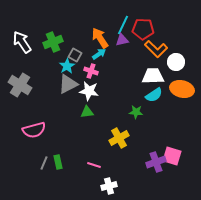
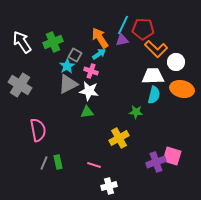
cyan semicircle: rotated 42 degrees counterclockwise
pink semicircle: moved 4 px right; rotated 85 degrees counterclockwise
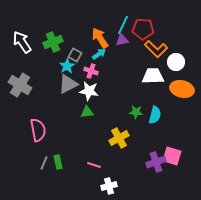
cyan semicircle: moved 1 px right, 20 px down
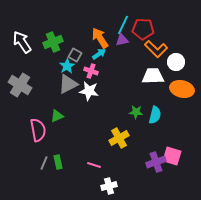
green triangle: moved 30 px left, 4 px down; rotated 16 degrees counterclockwise
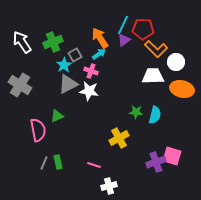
purple triangle: moved 2 px right; rotated 24 degrees counterclockwise
gray square: rotated 32 degrees clockwise
cyan star: moved 3 px left, 1 px up
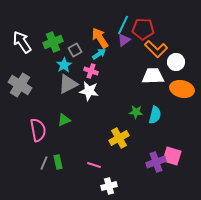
gray square: moved 5 px up
green triangle: moved 7 px right, 4 px down
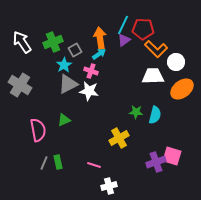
orange arrow: rotated 25 degrees clockwise
orange ellipse: rotated 50 degrees counterclockwise
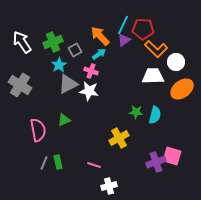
orange arrow: moved 2 px up; rotated 35 degrees counterclockwise
cyan star: moved 5 px left
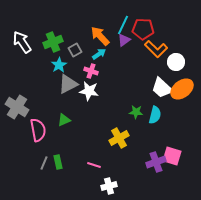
white trapezoid: moved 9 px right, 12 px down; rotated 135 degrees counterclockwise
gray cross: moved 3 px left, 22 px down
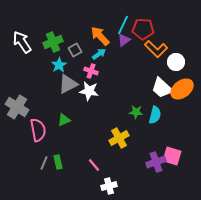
pink line: rotated 32 degrees clockwise
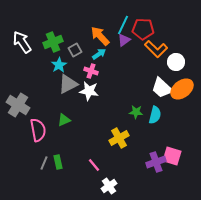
gray cross: moved 1 px right, 2 px up
white cross: rotated 21 degrees counterclockwise
